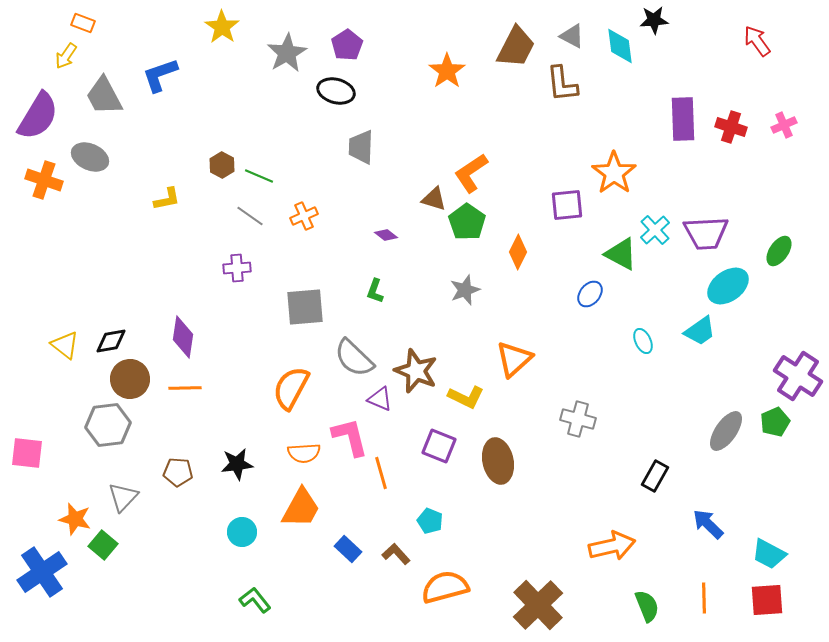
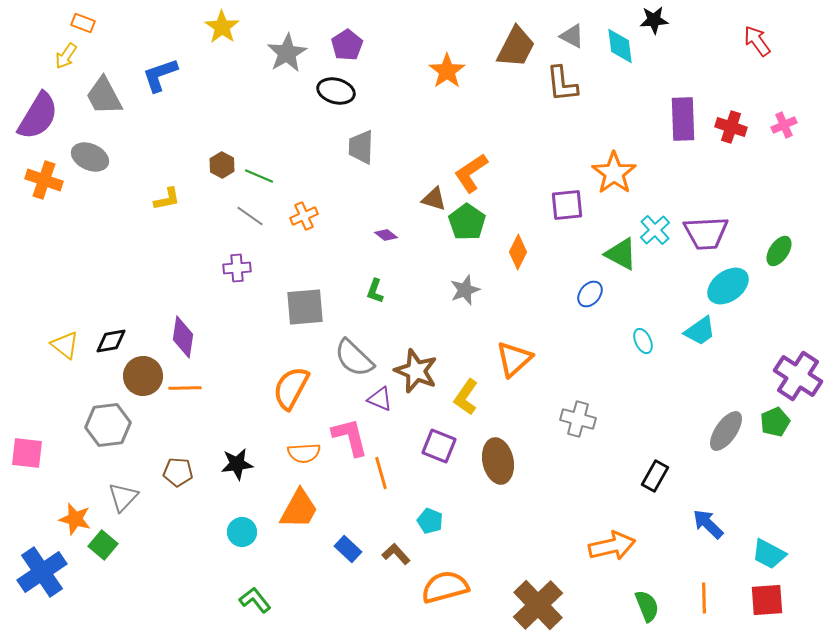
brown circle at (130, 379): moved 13 px right, 3 px up
yellow L-shape at (466, 397): rotated 99 degrees clockwise
orange trapezoid at (301, 508): moved 2 px left, 1 px down
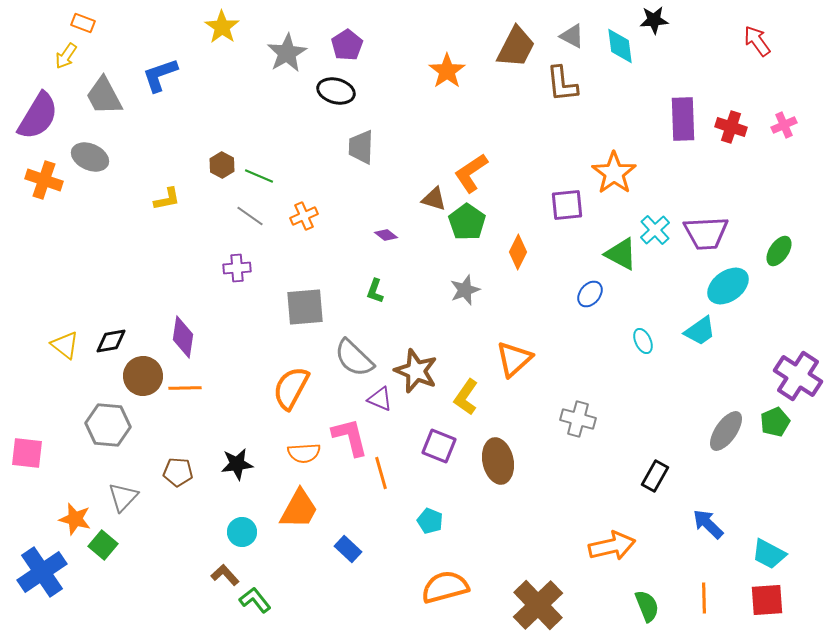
gray hexagon at (108, 425): rotated 12 degrees clockwise
brown L-shape at (396, 554): moved 171 px left, 21 px down
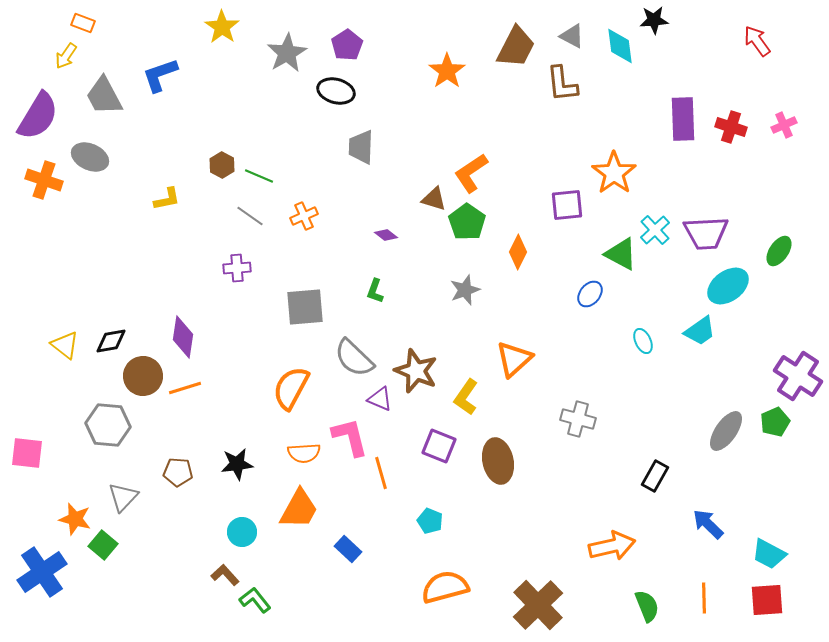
orange line at (185, 388): rotated 16 degrees counterclockwise
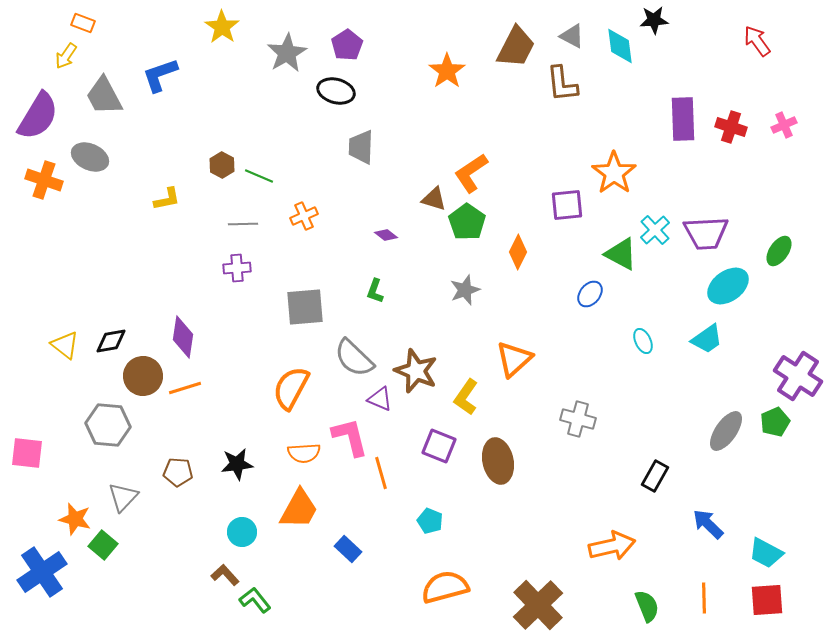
gray line at (250, 216): moved 7 px left, 8 px down; rotated 36 degrees counterclockwise
cyan trapezoid at (700, 331): moved 7 px right, 8 px down
cyan trapezoid at (769, 554): moved 3 px left, 1 px up
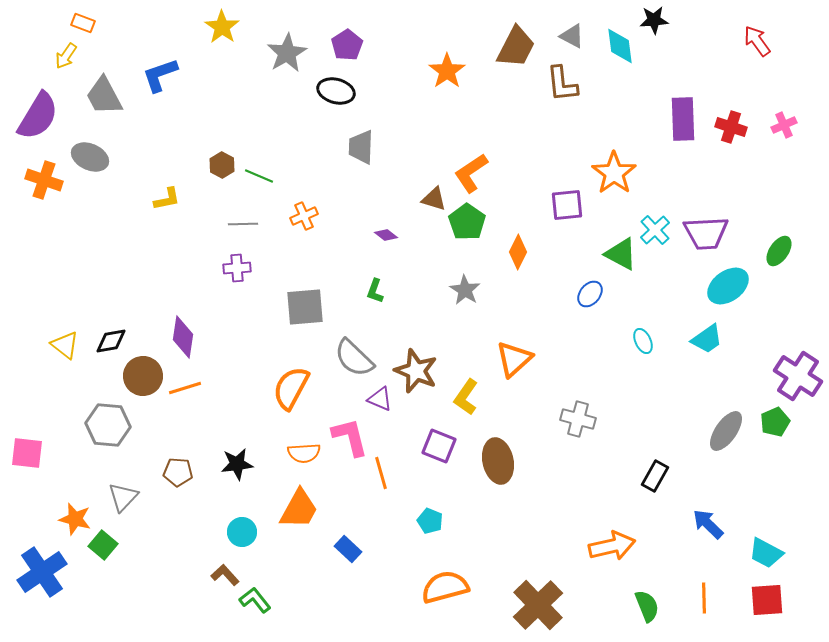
gray star at (465, 290): rotated 20 degrees counterclockwise
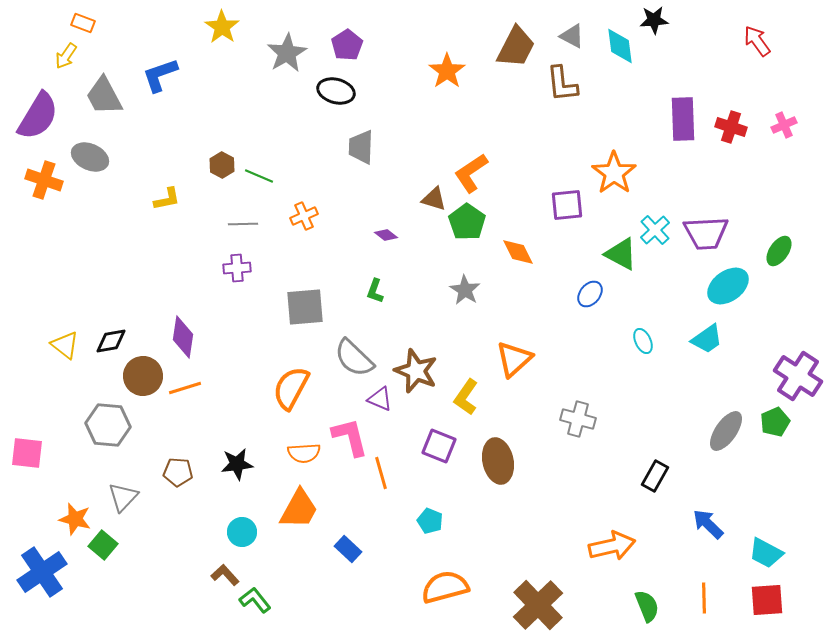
orange diamond at (518, 252): rotated 52 degrees counterclockwise
